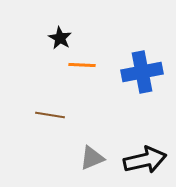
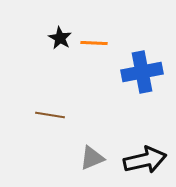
orange line: moved 12 px right, 22 px up
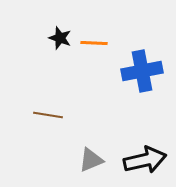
black star: rotated 10 degrees counterclockwise
blue cross: moved 1 px up
brown line: moved 2 px left
gray triangle: moved 1 px left, 2 px down
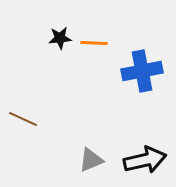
black star: rotated 25 degrees counterclockwise
brown line: moved 25 px left, 4 px down; rotated 16 degrees clockwise
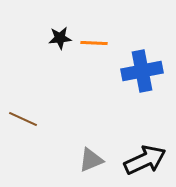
black arrow: rotated 12 degrees counterclockwise
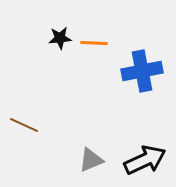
brown line: moved 1 px right, 6 px down
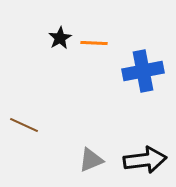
black star: rotated 25 degrees counterclockwise
blue cross: moved 1 px right
black arrow: rotated 18 degrees clockwise
